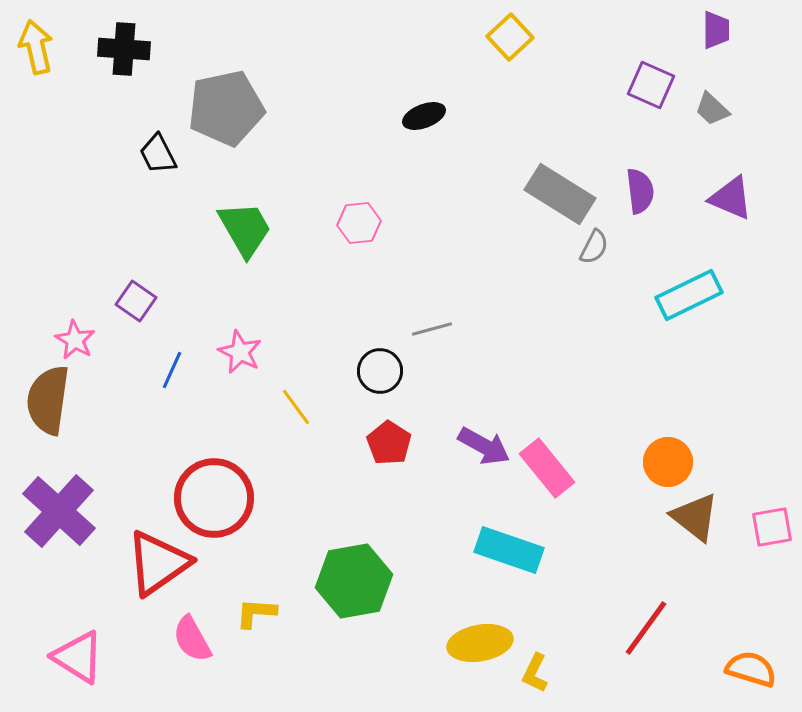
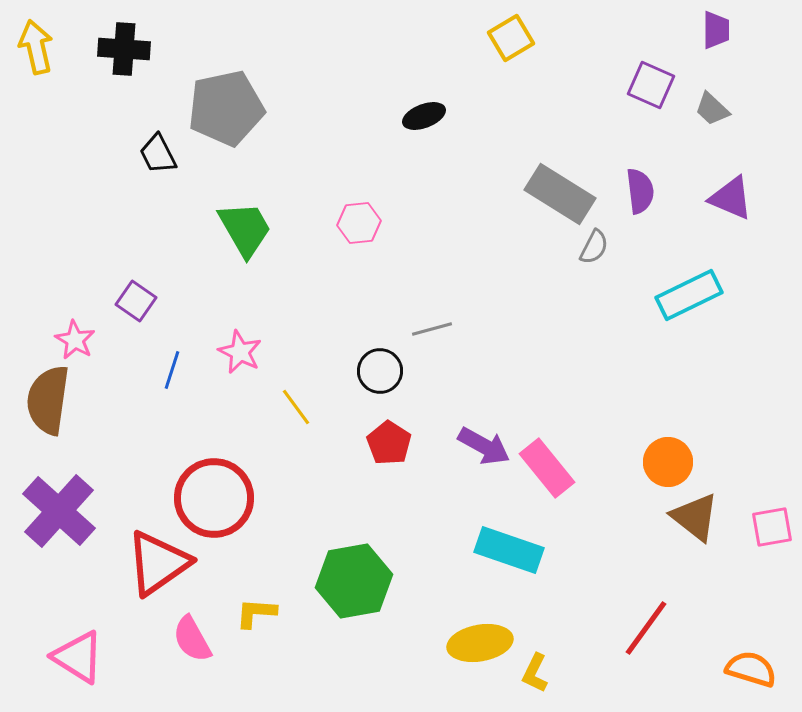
yellow square at (510, 37): moved 1 px right, 1 px down; rotated 12 degrees clockwise
blue line at (172, 370): rotated 6 degrees counterclockwise
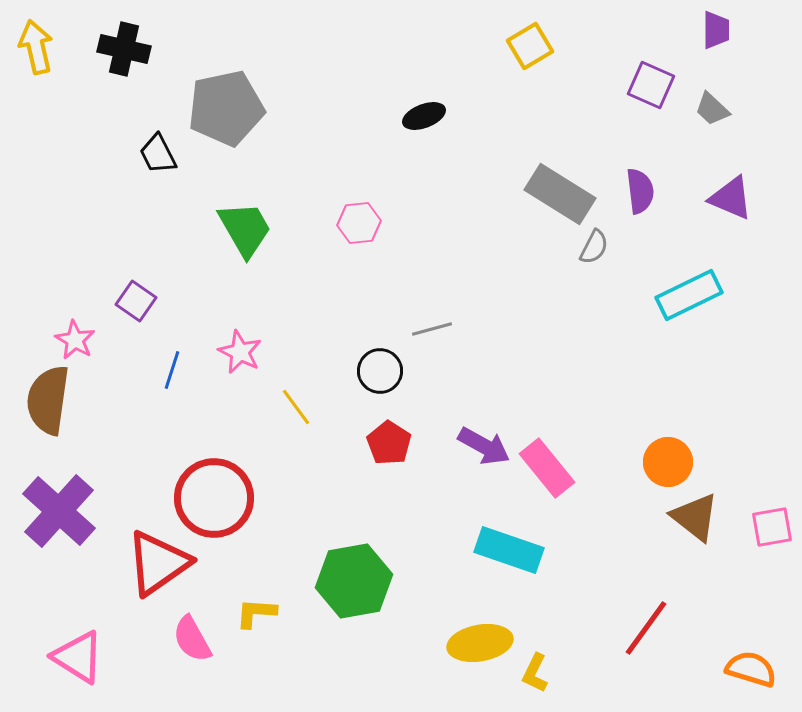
yellow square at (511, 38): moved 19 px right, 8 px down
black cross at (124, 49): rotated 9 degrees clockwise
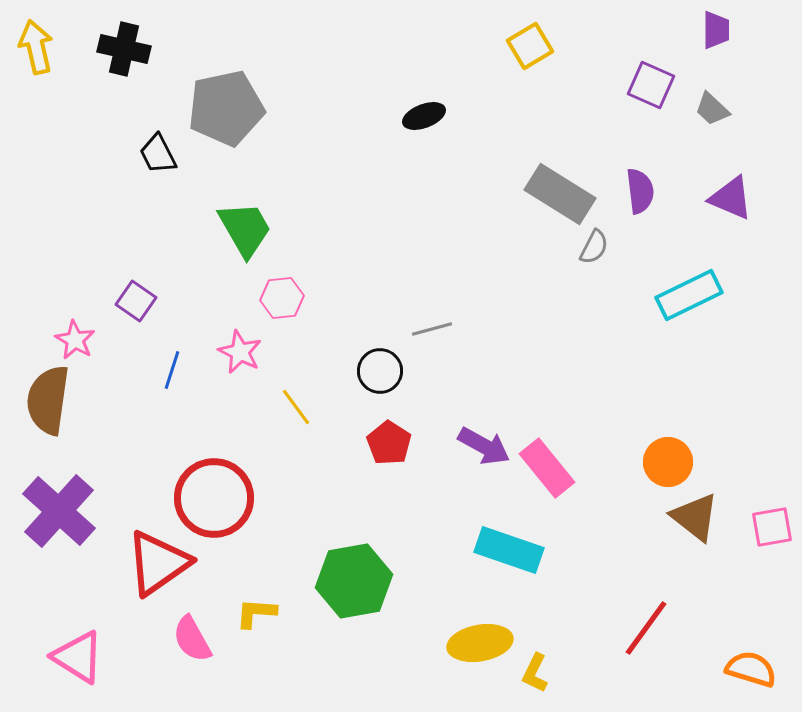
pink hexagon at (359, 223): moved 77 px left, 75 px down
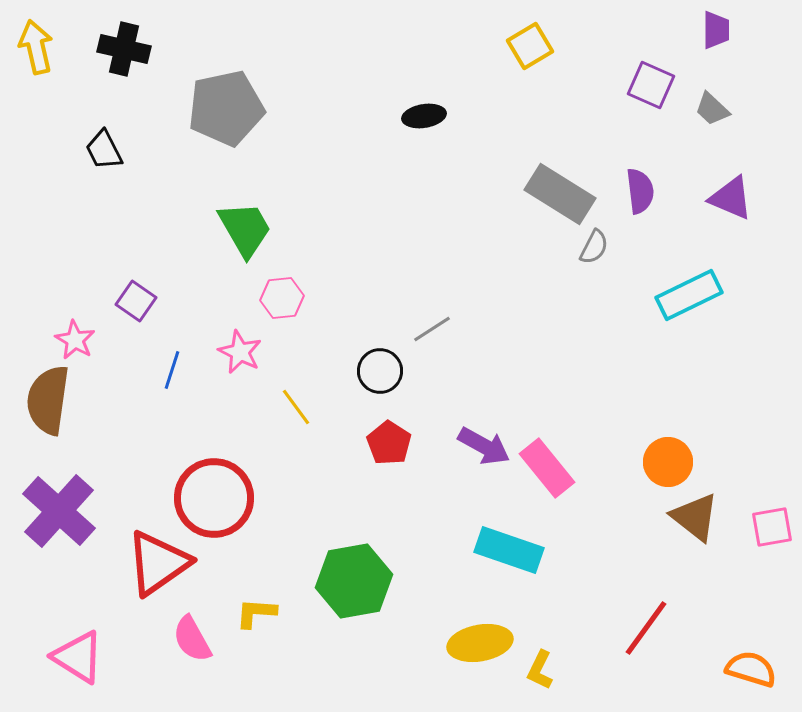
black ellipse at (424, 116): rotated 12 degrees clockwise
black trapezoid at (158, 154): moved 54 px left, 4 px up
gray line at (432, 329): rotated 18 degrees counterclockwise
yellow L-shape at (535, 673): moved 5 px right, 3 px up
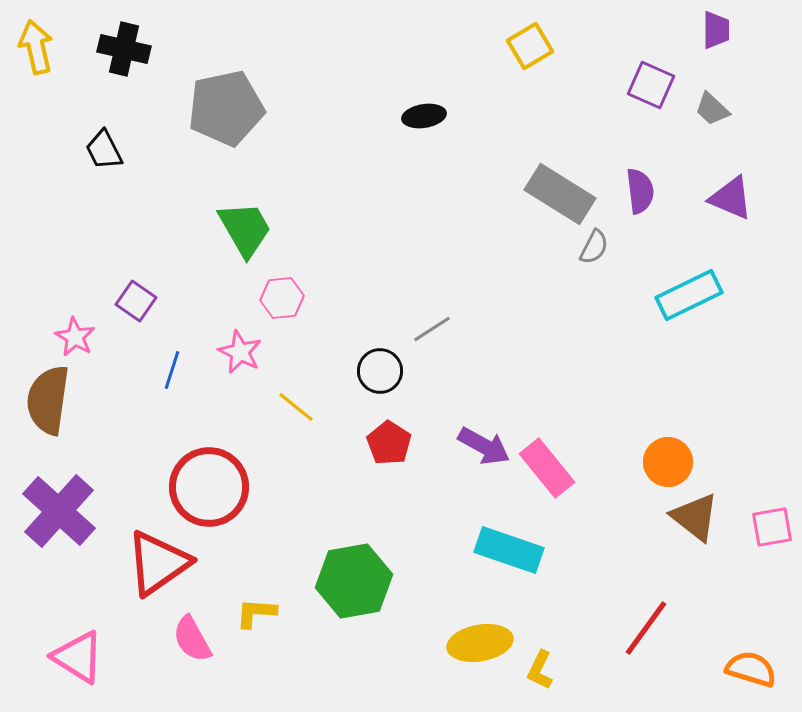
pink star at (75, 340): moved 3 px up
yellow line at (296, 407): rotated 15 degrees counterclockwise
red circle at (214, 498): moved 5 px left, 11 px up
